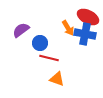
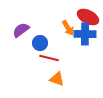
blue cross: rotated 10 degrees counterclockwise
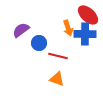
red ellipse: moved 2 px up; rotated 15 degrees clockwise
orange arrow: rotated 14 degrees clockwise
blue circle: moved 1 px left
red line: moved 9 px right, 2 px up
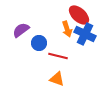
red ellipse: moved 9 px left
orange arrow: moved 1 px left, 1 px down
blue cross: rotated 25 degrees clockwise
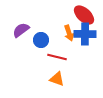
red ellipse: moved 5 px right
orange arrow: moved 2 px right, 4 px down
blue cross: rotated 25 degrees counterclockwise
blue circle: moved 2 px right, 3 px up
red line: moved 1 px left, 1 px down
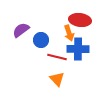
red ellipse: moved 4 px left, 5 px down; rotated 35 degrees counterclockwise
blue cross: moved 7 px left, 15 px down
orange triangle: rotated 28 degrees clockwise
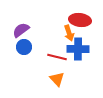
blue circle: moved 17 px left, 7 px down
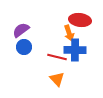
blue cross: moved 3 px left, 1 px down
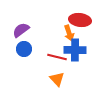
blue circle: moved 2 px down
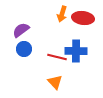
red ellipse: moved 3 px right, 2 px up
orange arrow: moved 7 px left, 19 px up; rotated 35 degrees clockwise
blue cross: moved 1 px right, 1 px down
orange triangle: moved 2 px left, 3 px down
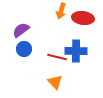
orange arrow: moved 1 px left, 3 px up
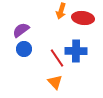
red line: moved 1 px down; rotated 42 degrees clockwise
